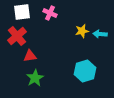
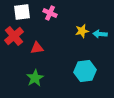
red cross: moved 3 px left
red triangle: moved 7 px right, 8 px up
cyan hexagon: rotated 10 degrees clockwise
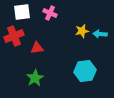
red cross: rotated 18 degrees clockwise
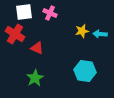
white square: moved 2 px right
red cross: moved 1 px right, 2 px up; rotated 36 degrees counterclockwise
red triangle: rotated 32 degrees clockwise
cyan hexagon: rotated 15 degrees clockwise
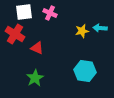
cyan arrow: moved 6 px up
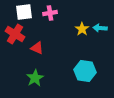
pink cross: rotated 32 degrees counterclockwise
yellow star: moved 2 px up; rotated 24 degrees counterclockwise
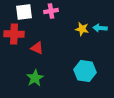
pink cross: moved 1 px right, 2 px up
yellow star: rotated 24 degrees counterclockwise
red cross: moved 1 px left; rotated 30 degrees counterclockwise
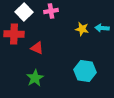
white square: rotated 36 degrees counterclockwise
cyan arrow: moved 2 px right
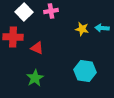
red cross: moved 1 px left, 3 px down
